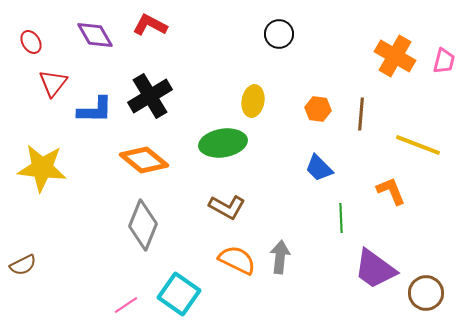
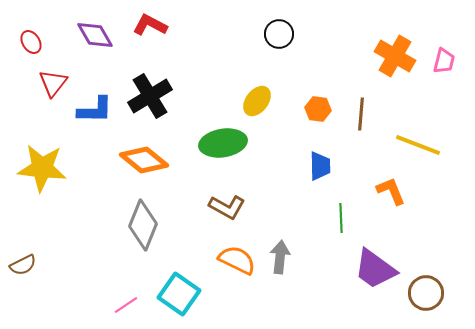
yellow ellipse: moved 4 px right; rotated 28 degrees clockwise
blue trapezoid: moved 1 px right, 2 px up; rotated 136 degrees counterclockwise
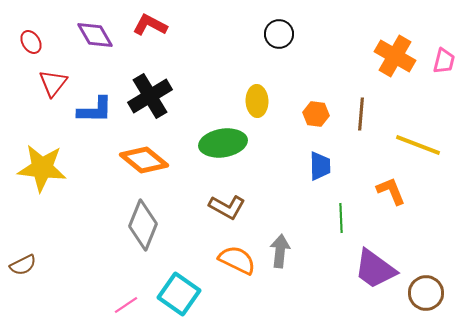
yellow ellipse: rotated 40 degrees counterclockwise
orange hexagon: moved 2 px left, 5 px down
gray arrow: moved 6 px up
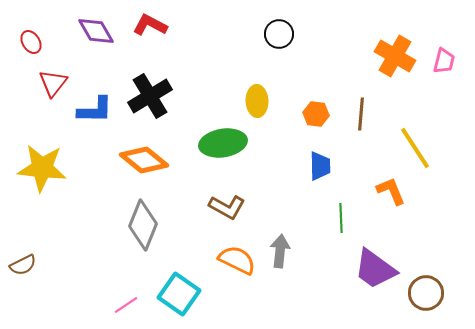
purple diamond: moved 1 px right, 4 px up
yellow line: moved 3 px left, 3 px down; rotated 36 degrees clockwise
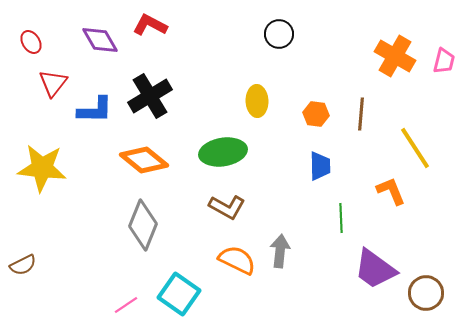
purple diamond: moved 4 px right, 9 px down
green ellipse: moved 9 px down
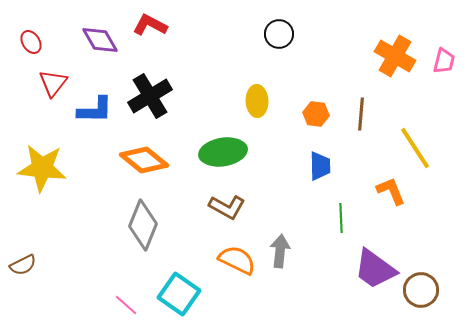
brown circle: moved 5 px left, 3 px up
pink line: rotated 75 degrees clockwise
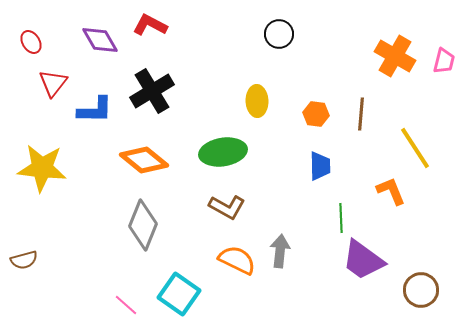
black cross: moved 2 px right, 5 px up
brown semicircle: moved 1 px right, 5 px up; rotated 12 degrees clockwise
purple trapezoid: moved 12 px left, 9 px up
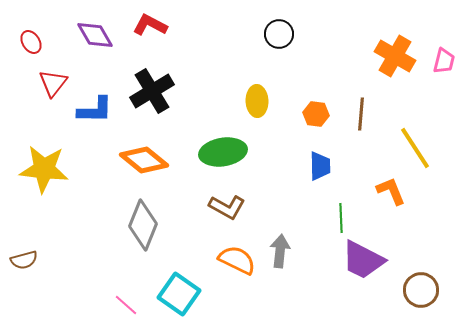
purple diamond: moved 5 px left, 5 px up
yellow star: moved 2 px right, 1 px down
purple trapezoid: rotated 9 degrees counterclockwise
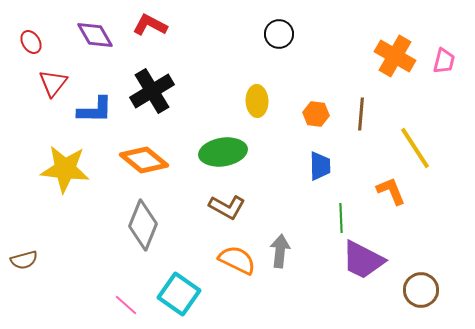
yellow star: moved 21 px right
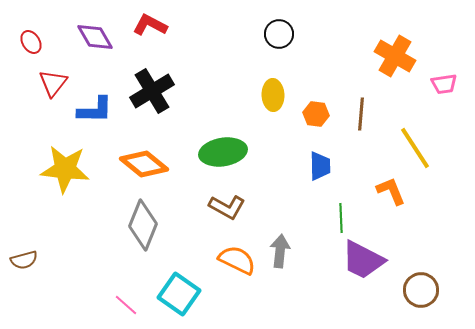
purple diamond: moved 2 px down
pink trapezoid: moved 23 px down; rotated 68 degrees clockwise
yellow ellipse: moved 16 px right, 6 px up
orange diamond: moved 4 px down
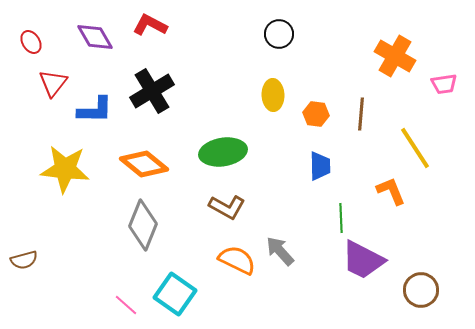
gray arrow: rotated 48 degrees counterclockwise
cyan square: moved 4 px left
